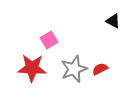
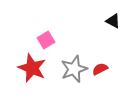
pink square: moved 3 px left
red star: rotated 20 degrees clockwise
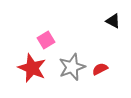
gray star: moved 2 px left, 2 px up
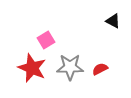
gray star: moved 2 px left; rotated 20 degrees clockwise
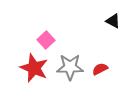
pink square: rotated 12 degrees counterclockwise
red star: moved 2 px right
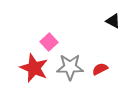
pink square: moved 3 px right, 2 px down
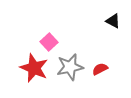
gray star: rotated 12 degrees counterclockwise
